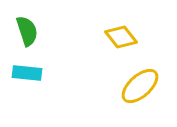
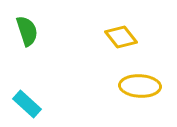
cyan rectangle: moved 31 px down; rotated 36 degrees clockwise
yellow ellipse: rotated 45 degrees clockwise
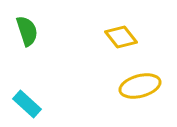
yellow ellipse: rotated 18 degrees counterclockwise
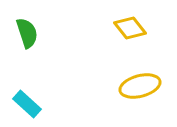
green semicircle: moved 2 px down
yellow diamond: moved 9 px right, 9 px up
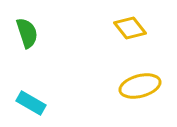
cyan rectangle: moved 4 px right, 1 px up; rotated 12 degrees counterclockwise
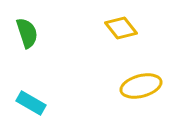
yellow diamond: moved 9 px left
yellow ellipse: moved 1 px right
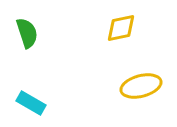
yellow diamond: rotated 64 degrees counterclockwise
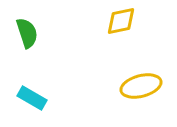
yellow diamond: moved 7 px up
cyan rectangle: moved 1 px right, 5 px up
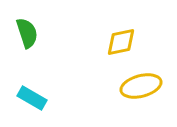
yellow diamond: moved 21 px down
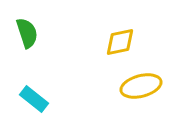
yellow diamond: moved 1 px left
cyan rectangle: moved 2 px right, 1 px down; rotated 8 degrees clockwise
